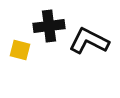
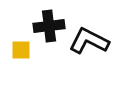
yellow square: moved 1 px right; rotated 15 degrees counterclockwise
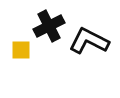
black cross: rotated 20 degrees counterclockwise
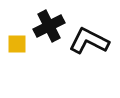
yellow square: moved 4 px left, 6 px up
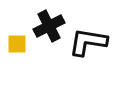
black L-shape: moved 1 px left, 1 px down; rotated 18 degrees counterclockwise
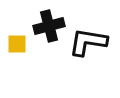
black cross: rotated 12 degrees clockwise
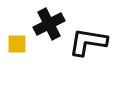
black cross: moved 2 px up; rotated 12 degrees counterclockwise
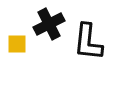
black L-shape: rotated 93 degrees counterclockwise
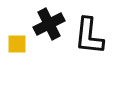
black L-shape: moved 1 px right, 6 px up
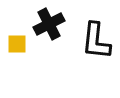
black L-shape: moved 7 px right, 5 px down
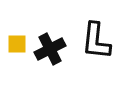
black cross: moved 1 px right, 25 px down
